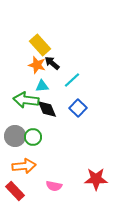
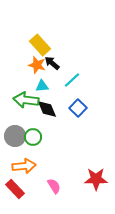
pink semicircle: rotated 133 degrees counterclockwise
red rectangle: moved 2 px up
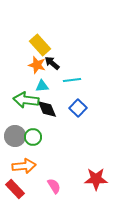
cyan line: rotated 36 degrees clockwise
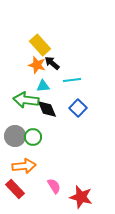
cyan triangle: moved 1 px right
red star: moved 15 px left, 18 px down; rotated 15 degrees clockwise
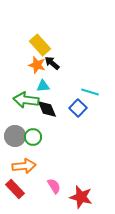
cyan line: moved 18 px right, 12 px down; rotated 24 degrees clockwise
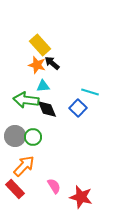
orange arrow: rotated 40 degrees counterclockwise
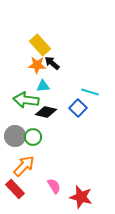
orange star: rotated 12 degrees counterclockwise
black diamond: moved 1 px left, 3 px down; rotated 55 degrees counterclockwise
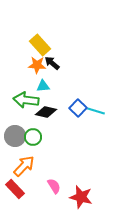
cyan line: moved 6 px right, 19 px down
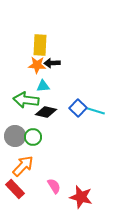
yellow rectangle: rotated 45 degrees clockwise
black arrow: rotated 42 degrees counterclockwise
orange arrow: moved 1 px left
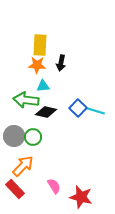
black arrow: moved 9 px right; rotated 77 degrees counterclockwise
gray circle: moved 1 px left
